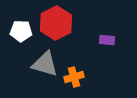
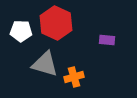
red hexagon: rotated 8 degrees counterclockwise
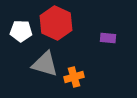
purple rectangle: moved 1 px right, 2 px up
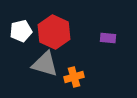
red hexagon: moved 2 px left, 9 px down
white pentagon: rotated 15 degrees counterclockwise
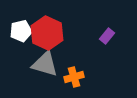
red hexagon: moved 7 px left, 1 px down
purple rectangle: moved 1 px left, 2 px up; rotated 56 degrees counterclockwise
